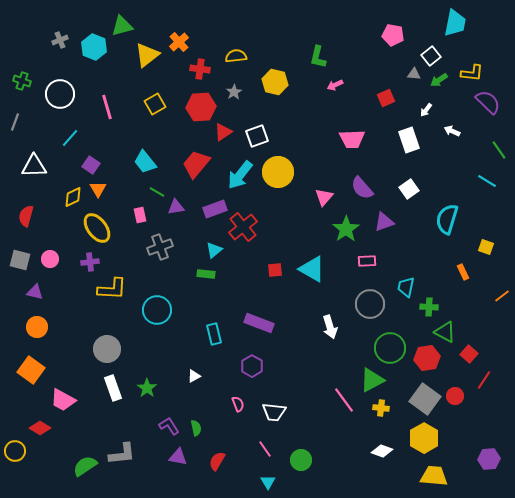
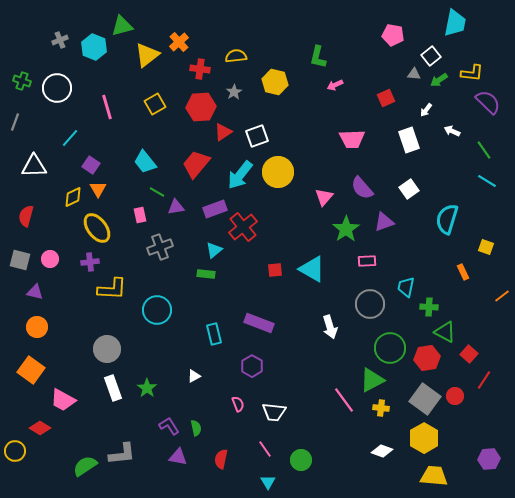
white circle at (60, 94): moved 3 px left, 6 px up
green line at (499, 150): moved 15 px left
red semicircle at (217, 461): moved 4 px right, 2 px up; rotated 18 degrees counterclockwise
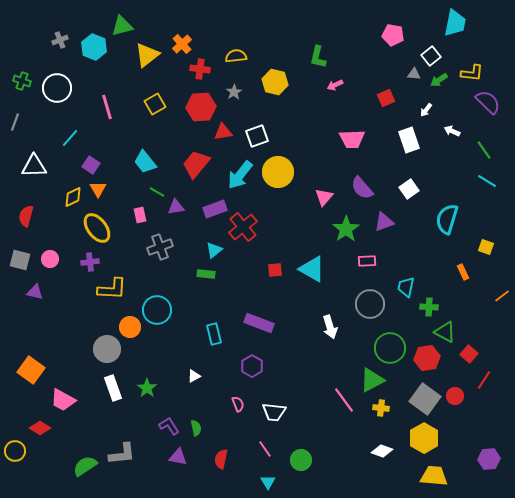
orange cross at (179, 42): moved 3 px right, 2 px down
red triangle at (223, 132): rotated 24 degrees clockwise
orange circle at (37, 327): moved 93 px right
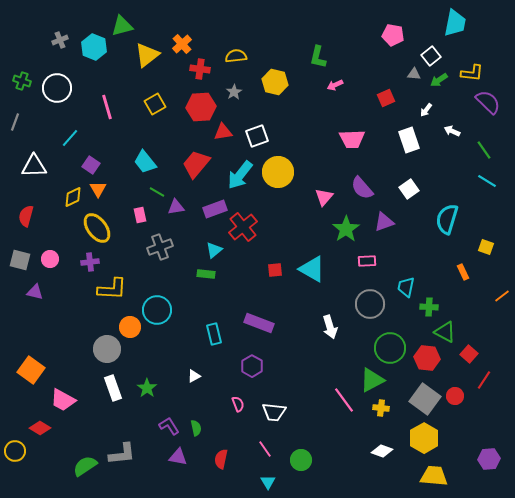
red hexagon at (427, 358): rotated 15 degrees clockwise
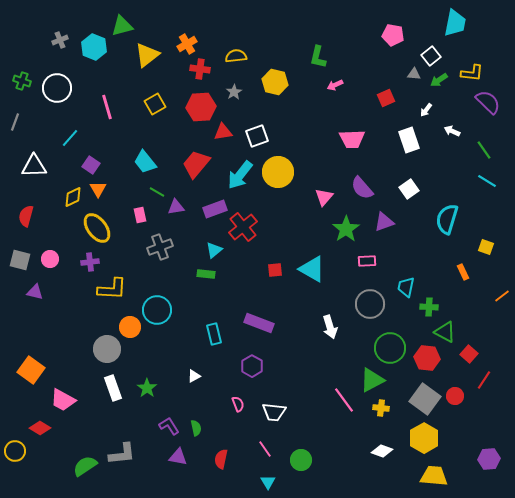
orange cross at (182, 44): moved 5 px right; rotated 12 degrees clockwise
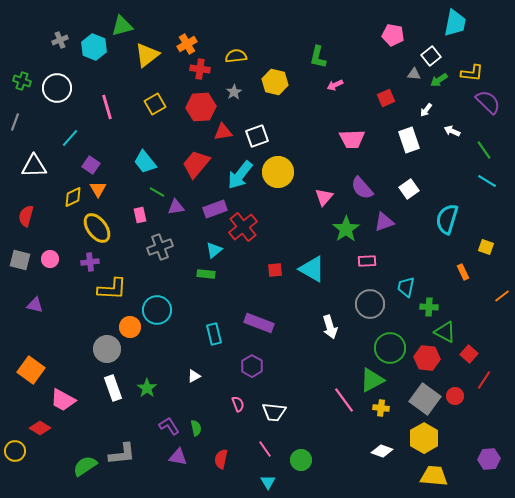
purple triangle at (35, 292): moved 13 px down
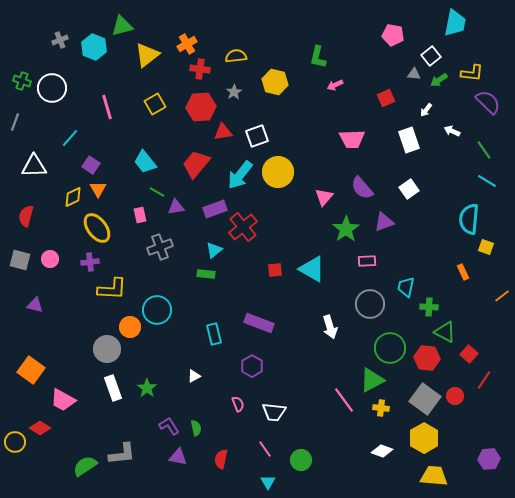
white circle at (57, 88): moved 5 px left
cyan semicircle at (447, 219): moved 22 px right; rotated 12 degrees counterclockwise
yellow circle at (15, 451): moved 9 px up
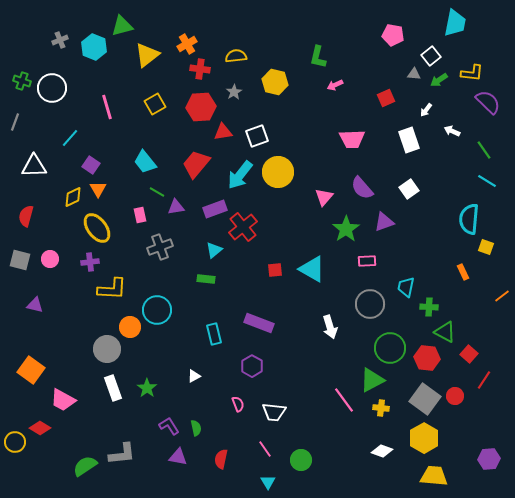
green rectangle at (206, 274): moved 5 px down
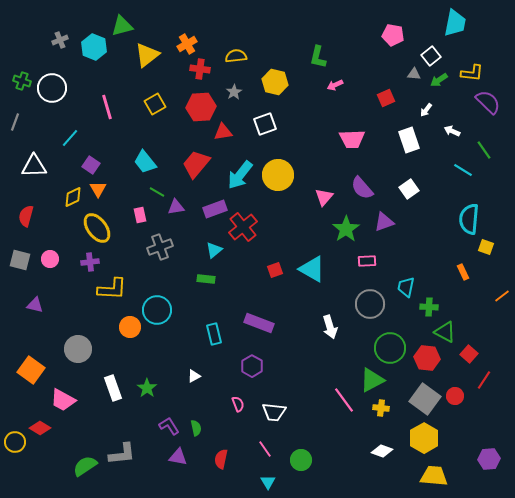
white square at (257, 136): moved 8 px right, 12 px up
yellow circle at (278, 172): moved 3 px down
cyan line at (487, 181): moved 24 px left, 11 px up
red square at (275, 270): rotated 14 degrees counterclockwise
gray circle at (107, 349): moved 29 px left
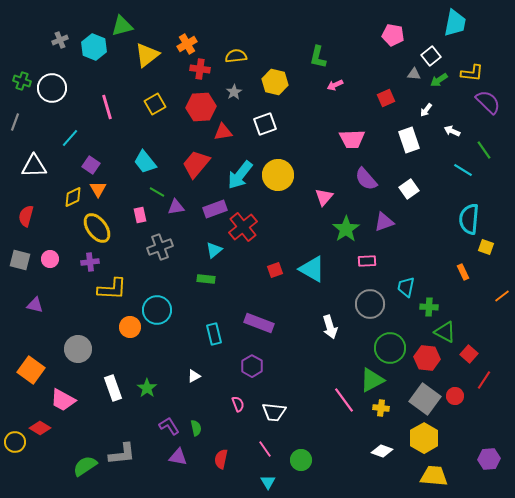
purple semicircle at (362, 188): moved 4 px right, 9 px up
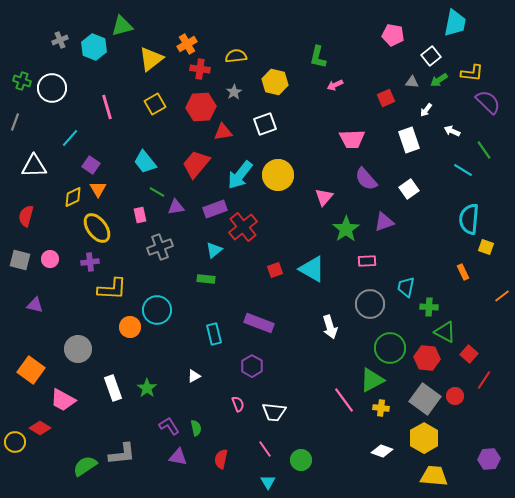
yellow triangle at (147, 55): moved 4 px right, 4 px down
gray triangle at (414, 74): moved 2 px left, 8 px down
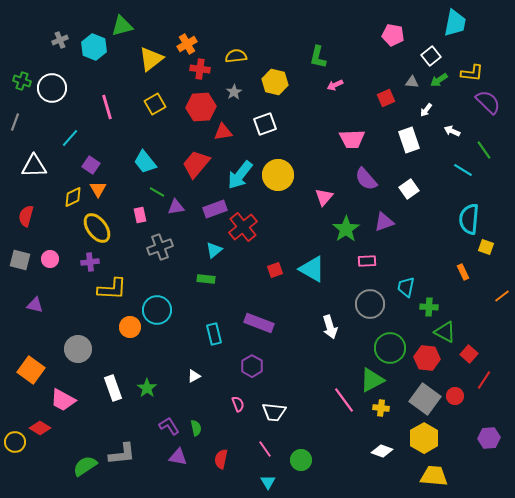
purple hexagon at (489, 459): moved 21 px up
